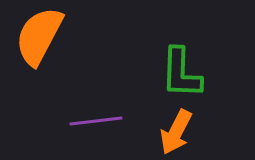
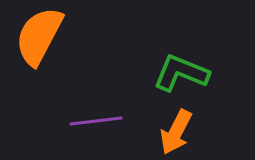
green L-shape: rotated 110 degrees clockwise
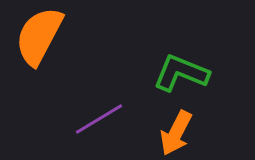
purple line: moved 3 px right, 2 px up; rotated 24 degrees counterclockwise
orange arrow: moved 1 px down
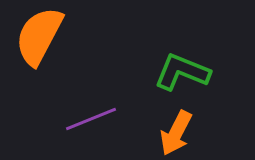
green L-shape: moved 1 px right, 1 px up
purple line: moved 8 px left; rotated 9 degrees clockwise
